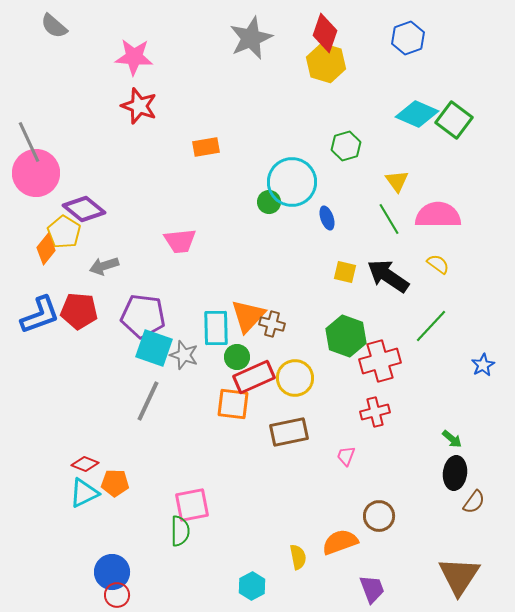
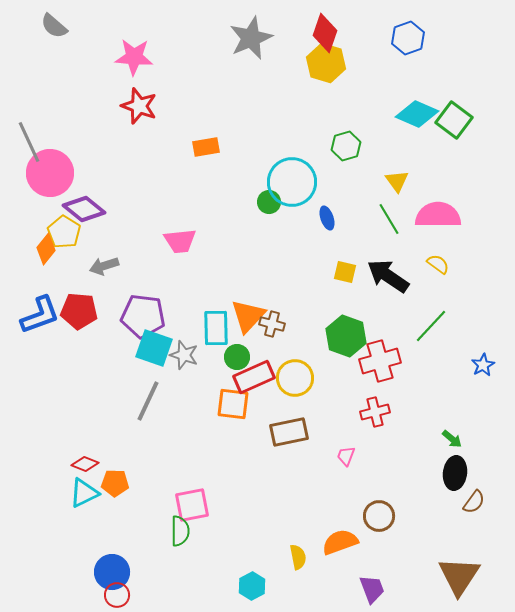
pink circle at (36, 173): moved 14 px right
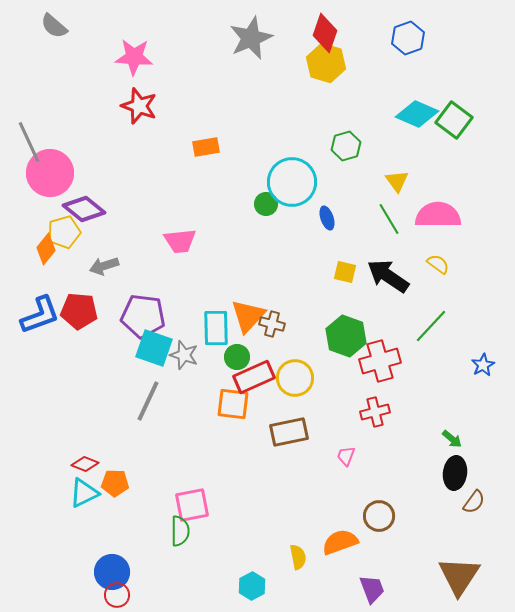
green circle at (269, 202): moved 3 px left, 2 px down
yellow pentagon at (64, 232): rotated 24 degrees clockwise
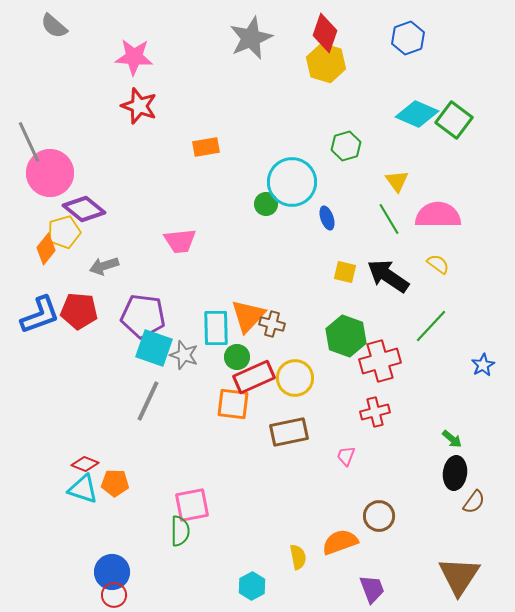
cyan triangle at (84, 493): moved 1 px left, 4 px up; rotated 44 degrees clockwise
red circle at (117, 595): moved 3 px left
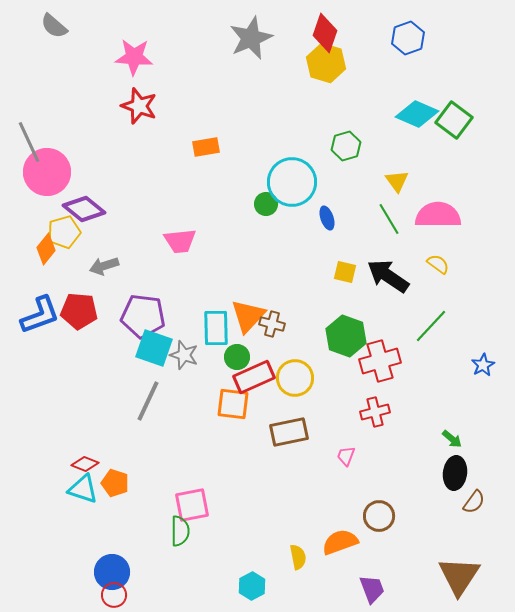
pink circle at (50, 173): moved 3 px left, 1 px up
orange pentagon at (115, 483): rotated 16 degrees clockwise
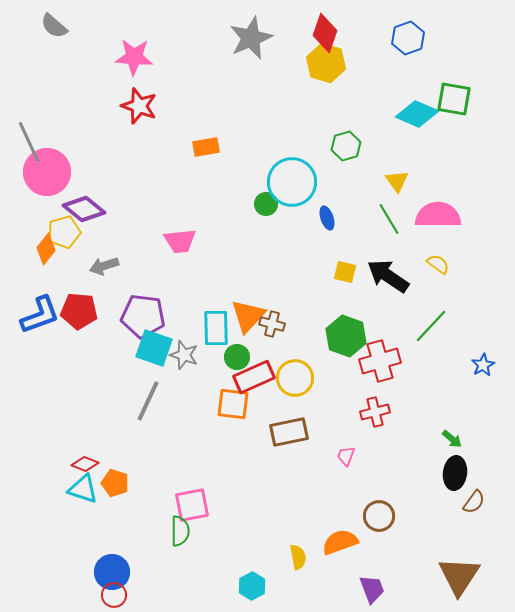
green square at (454, 120): moved 21 px up; rotated 27 degrees counterclockwise
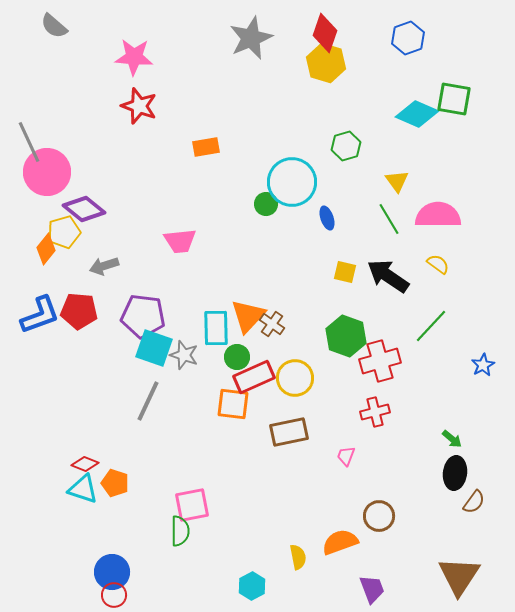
brown cross at (272, 324): rotated 20 degrees clockwise
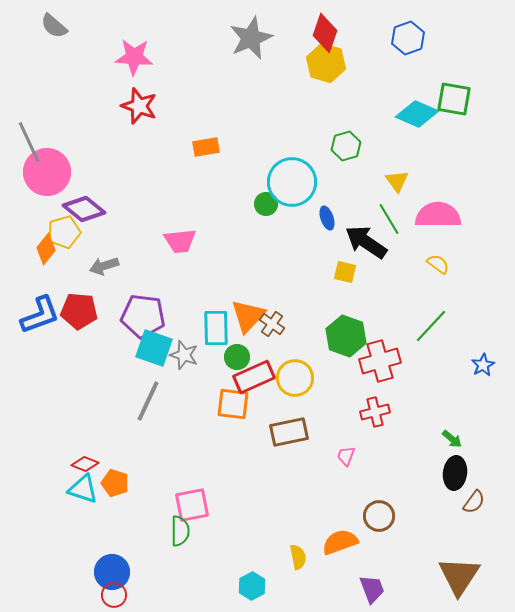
black arrow at (388, 276): moved 22 px left, 34 px up
